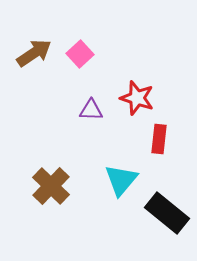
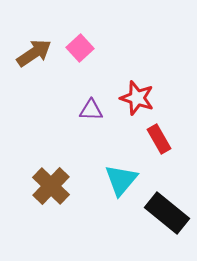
pink square: moved 6 px up
red rectangle: rotated 36 degrees counterclockwise
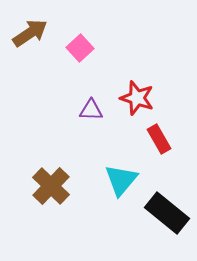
brown arrow: moved 4 px left, 20 px up
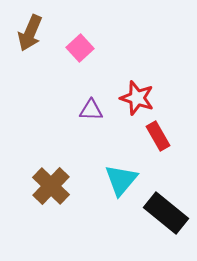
brown arrow: rotated 147 degrees clockwise
red rectangle: moved 1 px left, 3 px up
black rectangle: moved 1 px left
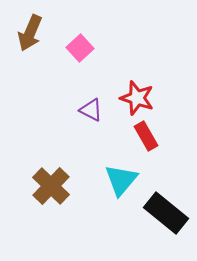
purple triangle: rotated 25 degrees clockwise
red rectangle: moved 12 px left
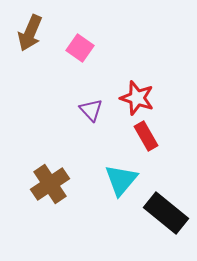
pink square: rotated 12 degrees counterclockwise
purple triangle: rotated 20 degrees clockwise
brown cross: moved 1 px left, 2 px up; rotated 12 degrees clockwise
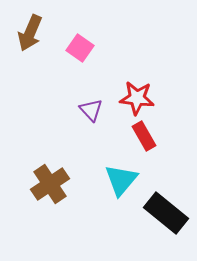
red star: rotated 12 degrees counterclockwise
red rectangle: moved 2 px left
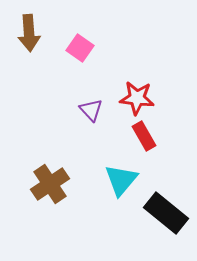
brown arrow: moved 1 px left; rotated 27 degrees counterclockwise
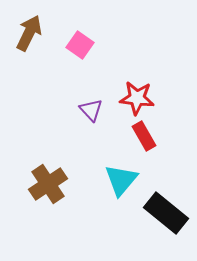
brown arrow: rotated 150 degrees counterclockwise
pink square: moved 3 px up
brown cross: moved 2 px left
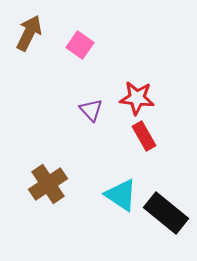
cyan triangle: moved 15 px down; rotated 36 degrees counterclockwise
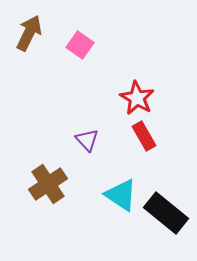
red star: rotated 24 degrees clockwise
purple triangle: moved 4 px left, 30 px down
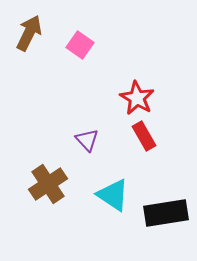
cyan triangle: moved 8 px left
black rectangle: rotated 48 degrees counterclockwise
